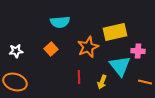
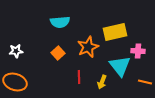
orange square: moved 7 px right, 4 px down
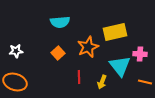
pink cross: moved 2 px right, 3 px down
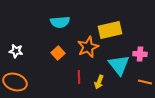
yellow rectangle: moved 5 px left, 2 px up
white star: rotated 16 degrees clockwise
cyan triangle: moved 1 px left, 1 px up
yellow arrow: moved 3 px left
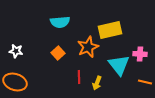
yellow arrow: moved 2 px left, 1 px down
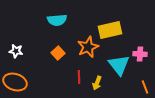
cyan semicircle: moved 3 px left, 2 px up
orange line: moved 5 px down; rotated 56 degrees clockwise
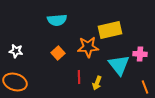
orange star: rotated 20 degrees clockwise
